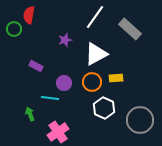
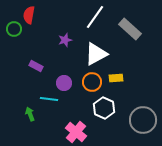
cyan line: moved 1 px left, 1 px down
gray circle: moved 3 px right
pink cross: moved 18 px right; rotated 15 degrees counterclockwise
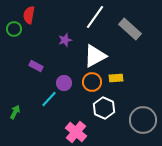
white triangle: moved 1 px left, 2 px down
cyan line: rotated 54 degrees counterclockwise
green arrow: moved 15 px left, 2 px up; rotated 48 degrees clockwise
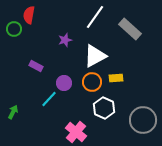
green arrow: moved 2 px left
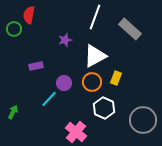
white line: rotated 15 degrees counterclockwise
purple rectangle: rotated 40 degrees counterclockwise
yellow rectangle: rotated 64 degrees counterclockwise
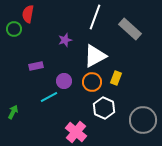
red semicircle: moved 1 px left, 1 px up
purple circle: moved 2 px up
cyan line: moved 2 px up; rotated 18 degrees clockwise
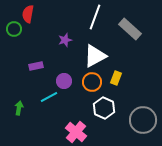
green arrow: moved 6 px right, 4 px up; rotated 16 degrees counterclockwise
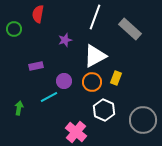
red semicircle: moved 10 px right
white hexagon: moved 2 px down
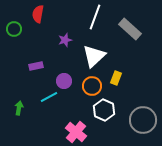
white triangle: moved 1 px left; rotated 15 degrees counterclockwise
orange circle: moved 4 px down
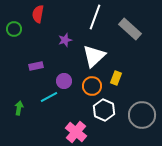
gray circle: moved 1 px left, 5 px up
